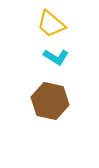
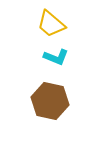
cyan L-shape: rotated 10 degrees counterclockwise
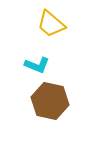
cyan L-shape: moved 19 px left, 8 px down
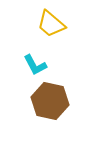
cyan L-shape: moved 2 px left; rotated 40 degrees clockwise
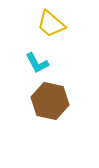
cyan L-shape: moved 2 px right, 2 px up
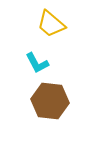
brown hexagon: rotated 6 degrees counterclockwise
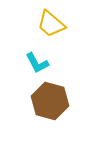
brown hexagon: rotated 9 degrees clockwise
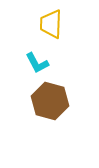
yellow trapezoid: rotated 52 degrees clockwise
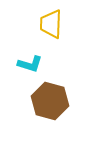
cyan L-shape: moved 7 px left, 1 px down; rotated 45 degrees counterclockwise
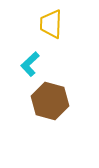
cyan L-shape: rotated 120 degrees clockwise
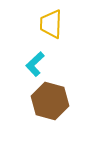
cyan L-shape: moved 5 px right
